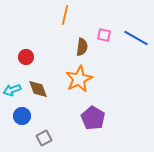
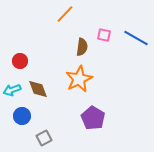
orange line: moved 1 px up; rotated 30 degrees clockwise
red circle: moved 6 px left, 4 px down
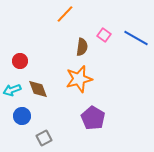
pink square: rotated 24 degrees clockwise
orange star: rotated 12 degrees clockwise
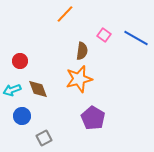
brown semicircle: moved 4 px down
